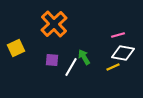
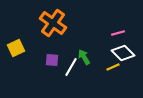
orange cross: moved 1 px left, 1 px up; rotated 12 degrees counterclockwise
pink line: moved 2 px up
white diamond: rotated 35 degrees clockwise
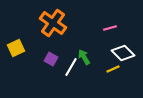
pink line: moved 8 px left, 5 px up
purple square: moved 1 px left, 1 px up; rotated 24 degrees clockwise
yellow line: moved 2 px down
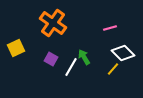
yellow line: rotated 24 degrees counterclockwise
